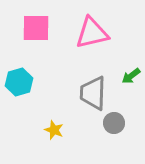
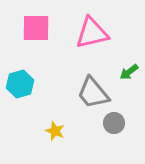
green arrow: moved 2 px left, 4 px up
cyan hexagon: moved 1 px right, 2 px down
gray trapezoid: rotated 42 degrees counterclockwise
yellow star: moved 1 px right, 1 px down
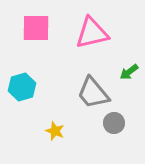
cyan hexagon: moved 2 px right, 3 px down
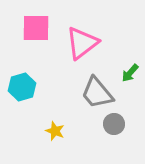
pink triangle: moved 10 px left, 10 px down; rotated 24 degrees counterclockwise
green arrow: moved 1 px right, 1 px down; rotated 12 degrees counterclockwise
gray trapezoid: moved 4 px right
gray circle: moved 1 px down
